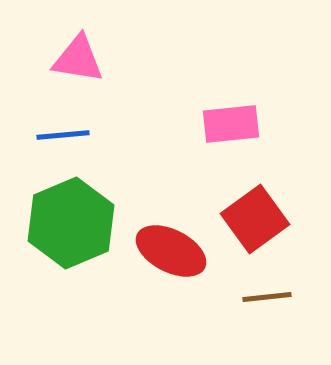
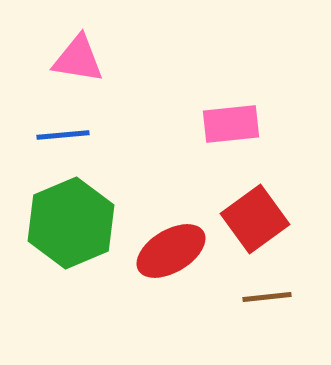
red ellipse: rotated 58 degrees counterclockwise
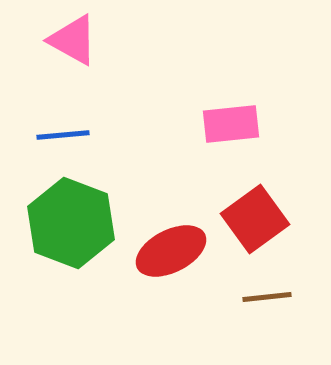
pink triangle: moved 5 px left, 19 px up; rotated 20 degrees clockwise
green hexagon: rotated 16 degrees counterclockwise
red ellipse: rotated 4 degrees clockwise
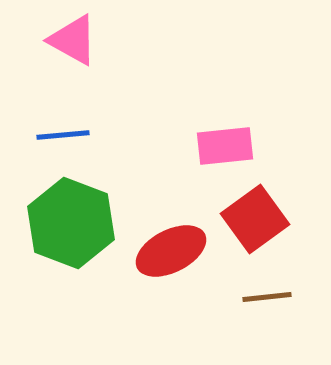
pink rectangle: moved 6 px left, 22 px down
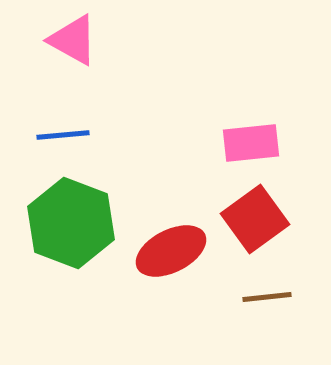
pink rectangle: moved 26 px right, 3 px up
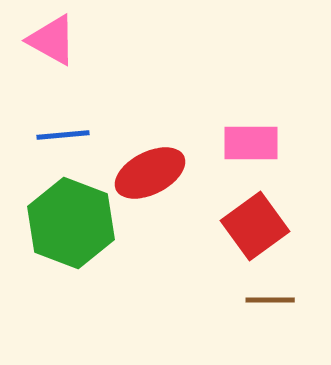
pink triangle: moved 21 px left
pink rectangle: rotated 6 degrees clockwise
red square: moved 7 px down
red ellipse: moved 21 px left, 78 px up
brown line: moved 3 px right, 3 px down; rotated 6 degrees clockwise
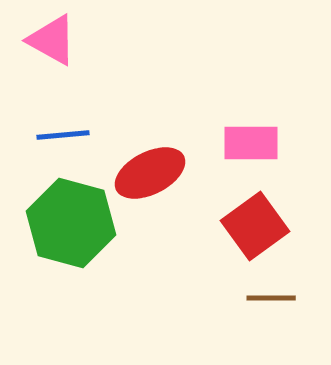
green hexagon: rotated 6 degrees counterclockwise
brown line: moved 1 px right, 2 px up
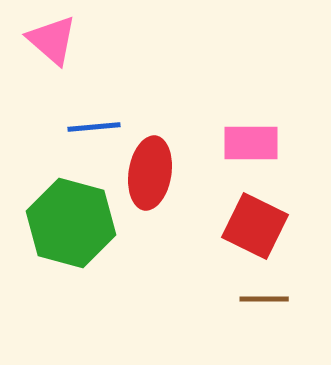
pink triangle: rotated 12 degrees clockwise
blue line: moved 31 px right, 8 px up
red ellipse: rotated 54 degrees counterclockwise
red square: rotated 28 degrees counterclockwise
brown line: moved 7 px left, 1 px down
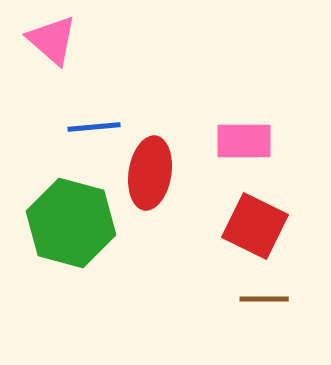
pink rectangle: moved 7 px left, 2 px up
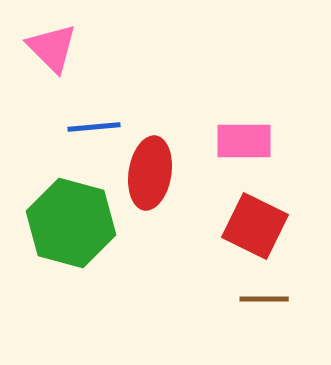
pink triangle: moved 8 px down; rotated 4 degrees clockwise
